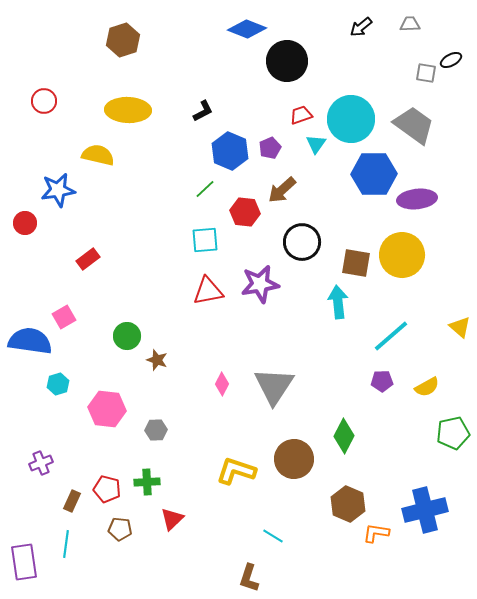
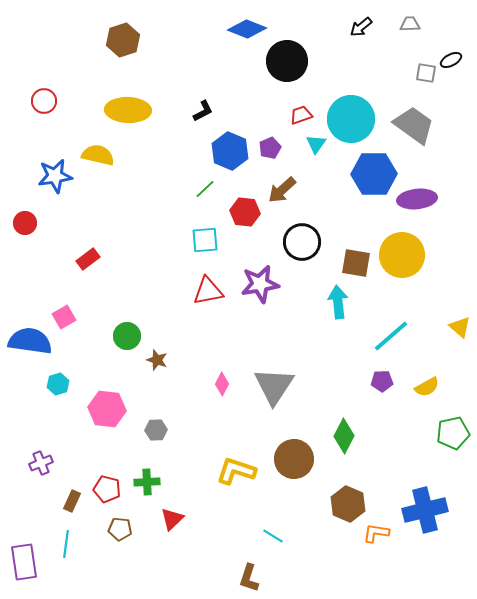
blue star at (58, 190): moved 3 px left, 14 px up
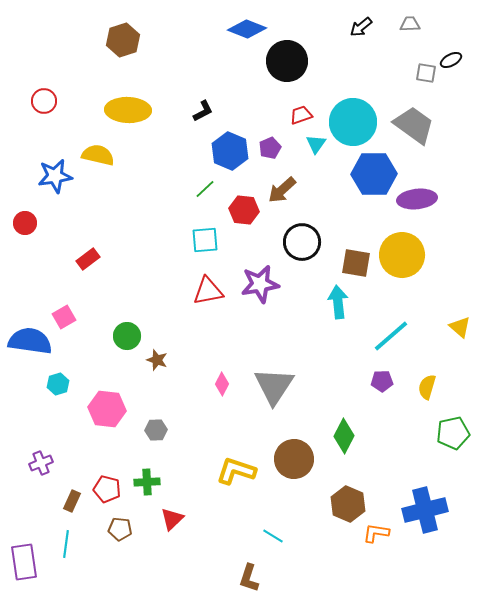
cyan circle at (351, 119): moved 2 px right, 3 px down
red hexagon at (245, 212): moved 1 px left, 2 px up
yellow semicircle at (427, 387): rotated 135 degrees clockwise
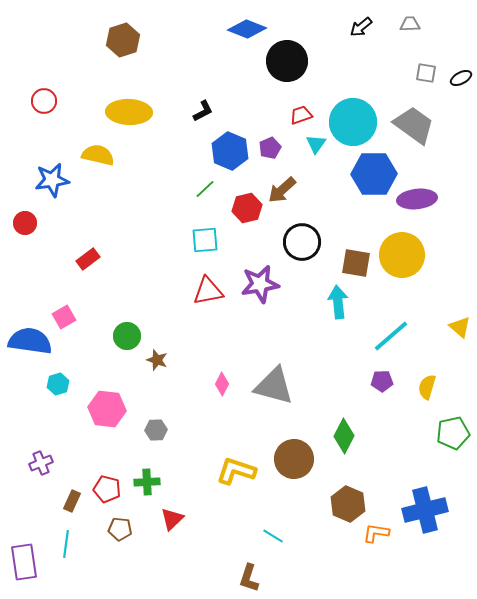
black ellipse at (451, 60): moved 10 px right, 18 px down
yellow ellipse at (128, 110): moved 1 px right, 2 px down
blue star at (55, 176): moved 3 px left, 4 px down
red hexagon at (244, 210): moved 3 px right, 2 px up; rotated 20 degrees counterclockwise
gray triangle at (274, 386): rotated 48 degrees counterclockwise
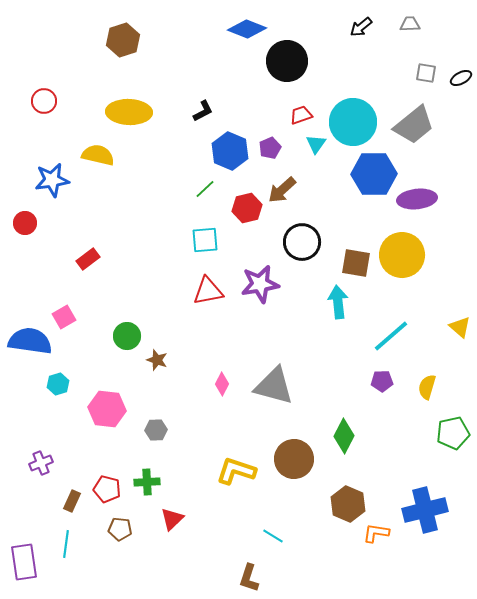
gray trapezoid at (414, 125): rotated 105 degrees clockwise
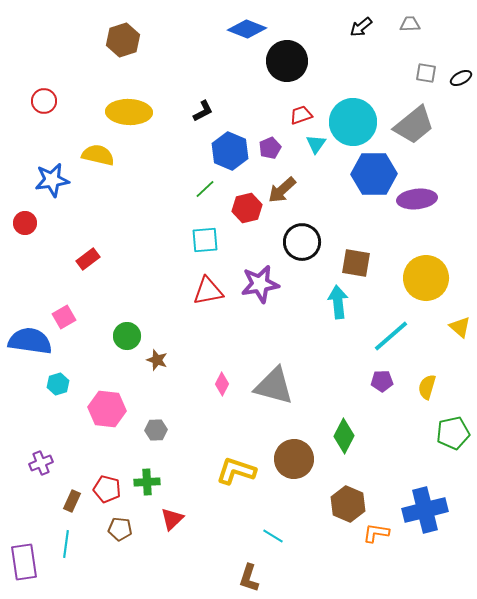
yellow circle at (402, 255): moved 24 px right, 23 px down
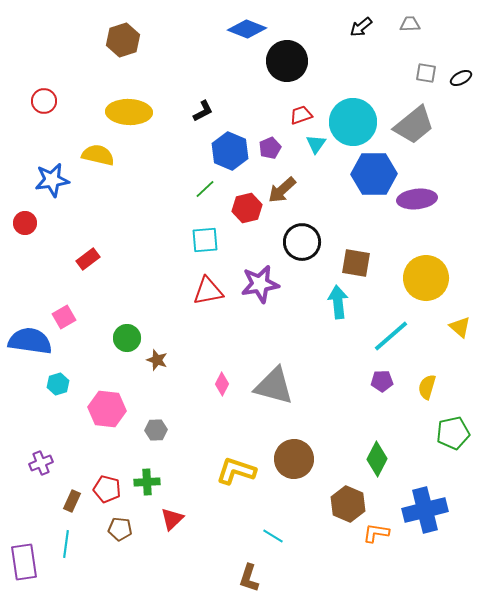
green circle at (127, 336): moved 2 px down
green diamond at (344, 436): moved 33 px right, 23 px down
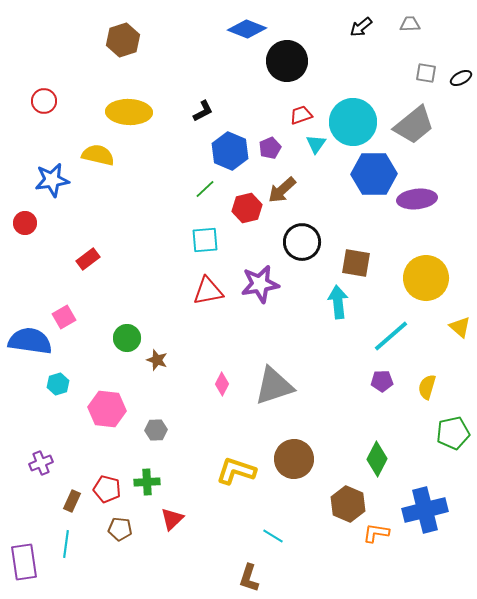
gray triangle at (274, 386): rotated 33 degrees counterclockwise
